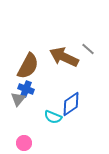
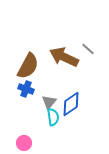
gray triangle: moved 31 px right, 3 px down
cyan semicircle: rotated 120 degrees counterclockwise
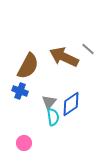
blue cross: moved 6 px left, 2 px down
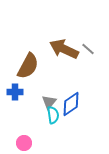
brown arrow: moved 8 px up
blue cross: moved 5 px left, 1 px down; rotated 21 degrees counterclockwise
cyan semicircle: moved 2 px up
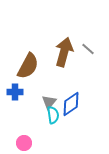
brown arrow: moved 3 px down; rotated 80 degrees clockwise
